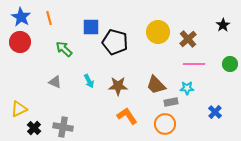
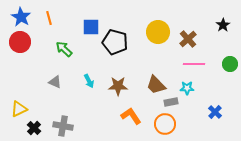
orange L-shape: moved 4 px right
gray cross: moved 1 px up
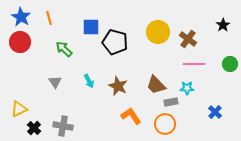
brown cross: rotated 12 degrees counterclockwise
gray triangle: rotated 32 degrees clockwise
brown star: rotated 24 degrees clockwise
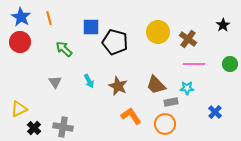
gray cross: moved 1 px down
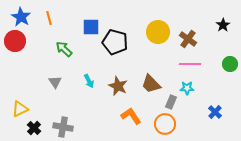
red circle: moved 5 px left, 1 px up
pink line: moved 4 px left
brown trapezoid: moved 5 px left, 1 px up
gray rectangle: rotated 56 degrees counterclockwise
yellow triangle: moved 1 px right
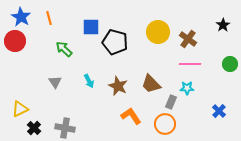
blue cross: moved 4 px right, 1 px up
gray cross: moved 2 px right, 1 px down
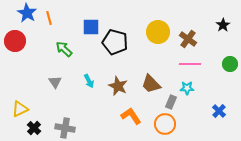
blue star: moved 6 px right, 4 px up
